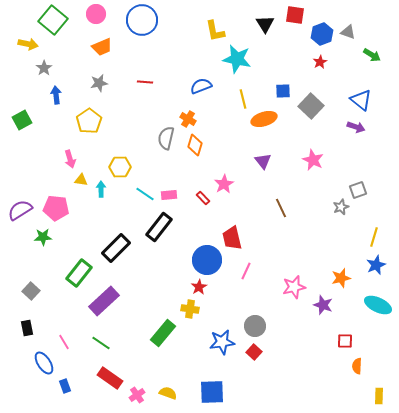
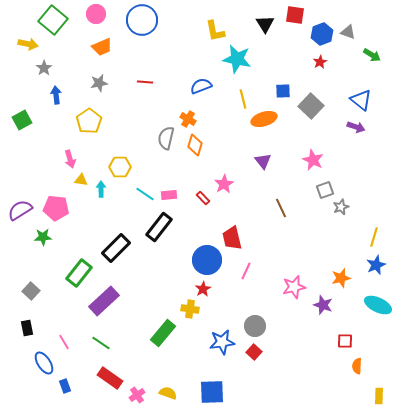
gray square at (358, 190): moved 33 px left
red star at (199, 287): moved 4 px right, 2 px down
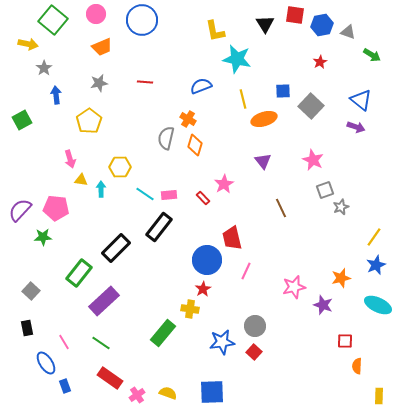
blue hexagon at (322, 34): moved 9 px up; rotated 10 degrees clockwise
purple semicircle at (20, 210): rotated 15 degrees counterclockwise
yellow line at (374, 237): rotated 18 degrees clockwise
blue ellipse at (44, 363): moved 2 px right
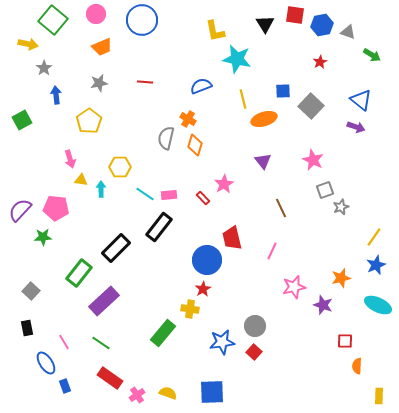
pink line at (246, 271): moved 26 px right, 20 px up
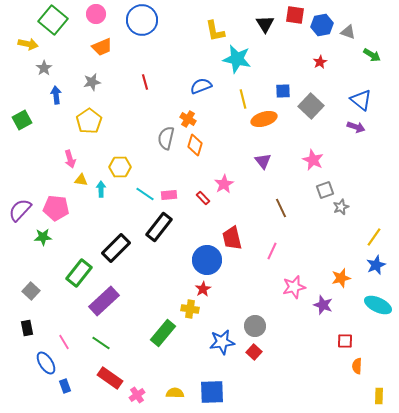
red line at (145, 82): rotated 70 degrees clockwise
gray star at (99, 83): moved 7 px left, 1 px up
yellow semicircle at (168, 393): moved 7 px right; rotated 18 degrees counterclockwise
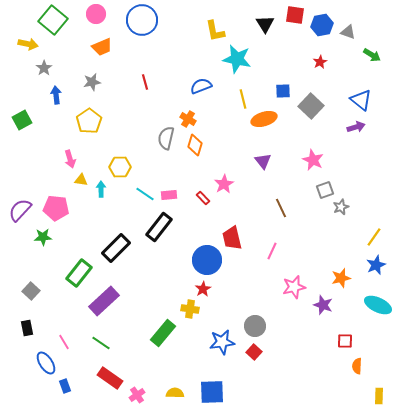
purple arrow at (356, 127): rotated 36 degrees counterclockwise
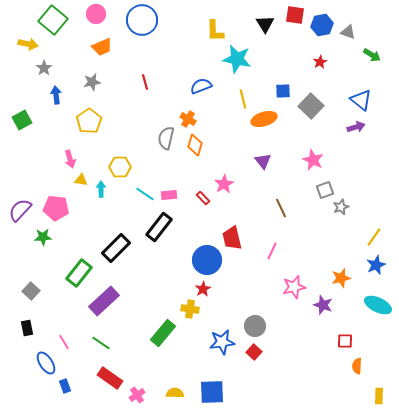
yellow L-shape at (215, 31): rotated 10 degrees clockwise
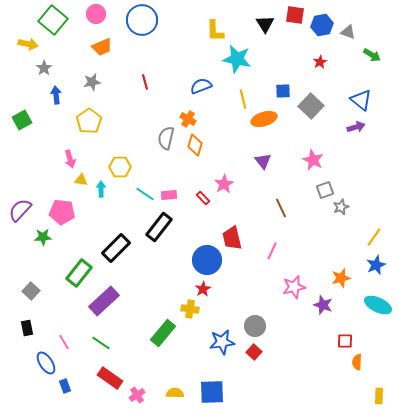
pink pentagon at (56, 208): moved 6 px right, 4 px down
orange semicircle at (357, 366): moved 4 px up
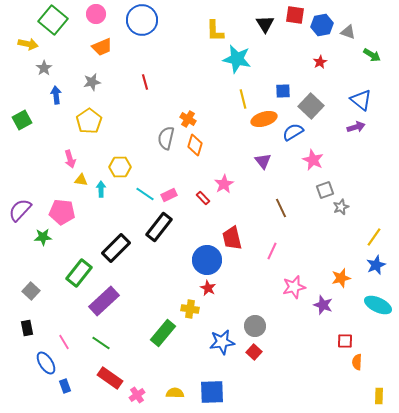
blue semicircle at (201, 86): moved 92 px right, 46 px down; rotated 10 degrees counterclockwise
pink rectangle at (169, 195): rotated 21 degrees counterclockwise
red star at (203, 289): moved 5 px right, 1 px up; rotated 14 degrees counterclockwise
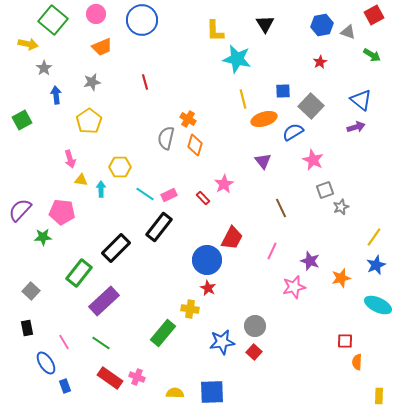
red square at (295, 15): moved 79 px right; rotated 36 degrees counterclockwise
red trapezoid at (232, 238): rotated 140 degrees counterclockwise
purple star at (323, 305): moved 13 px left, 44 px up
pink cross at (137, 395): moved 18 px up; rotated 35 degrees counterclockwise
